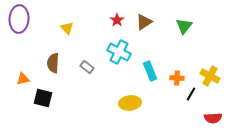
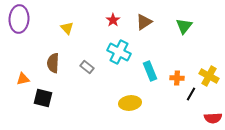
red star: moved 4 px left
yellow cross: moved 1 px left
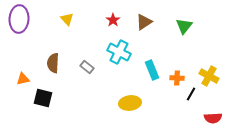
yellow triangle: moved 9 px up
cyan rectangle: moved 2 px right, 1 px up
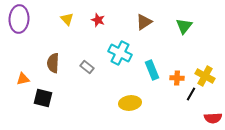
red star: moved 15 px left; rotated 16 degrees counterclockwise
cyan cross: moved 1 px right, 1 px down
yellow cross: moved 4 px left
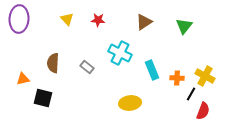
red star: rotated 16 degrees counterclockwise
red semicircle: moved 10 px left, 7 px up; rotated 66 degrees counterclockwise
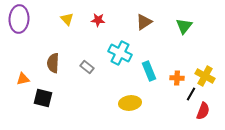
cyan rectangle: moved 3 px left, 1 px down
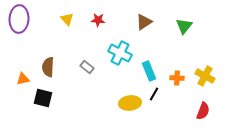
brown semicircle: moved 5 px left, 4 px down
black line: moved 37 px left
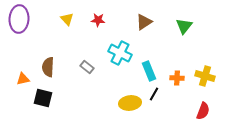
yellow cross: rotated 12 degrees counterclockwise
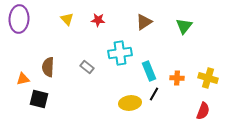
cyan cross: rotated 35 degrees counterclockwise
yellow cross: moved 3 px right, 2 px down
black square: moved 4 px left, 1 px down
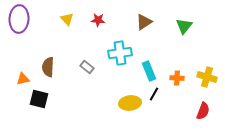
yellow cross: moved 1 px left, 1 px up
